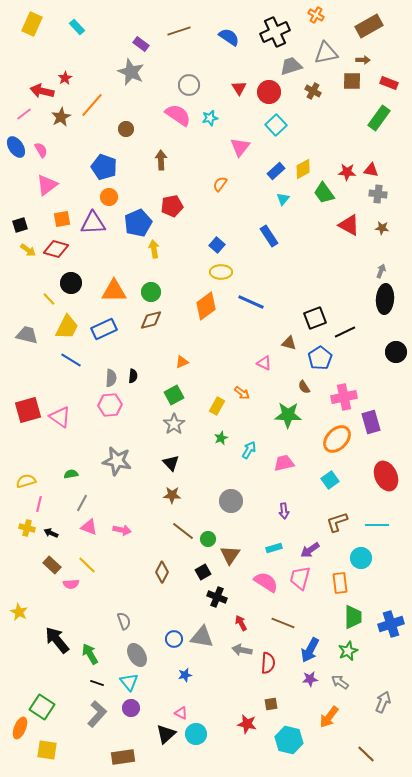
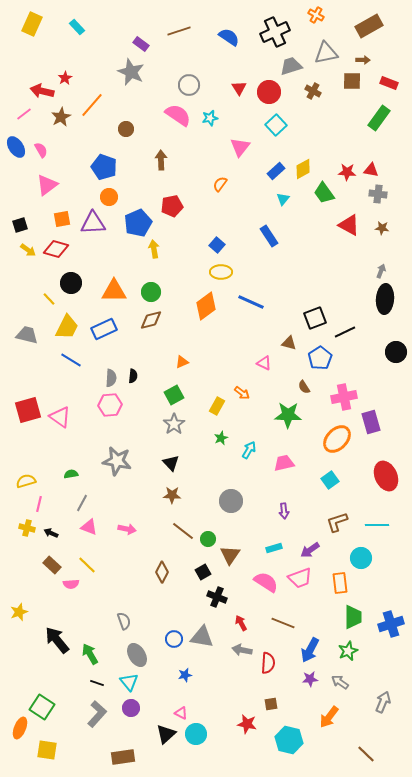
pink arrow at (122, 530): moved 5 px right, 1 px up
pink trapezoid at (300, 578): rotated 125 degrees counterclockwise
yellow star at (19, 612): rotated 24 degrees clockwise
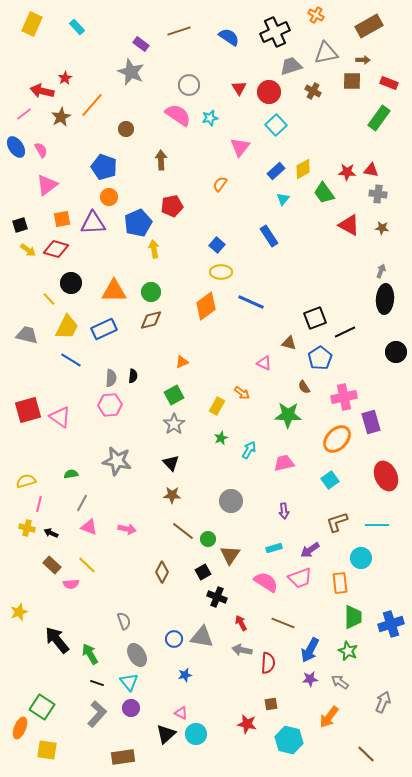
green star at (348, 651): rotated 24 degrees counterclockwise
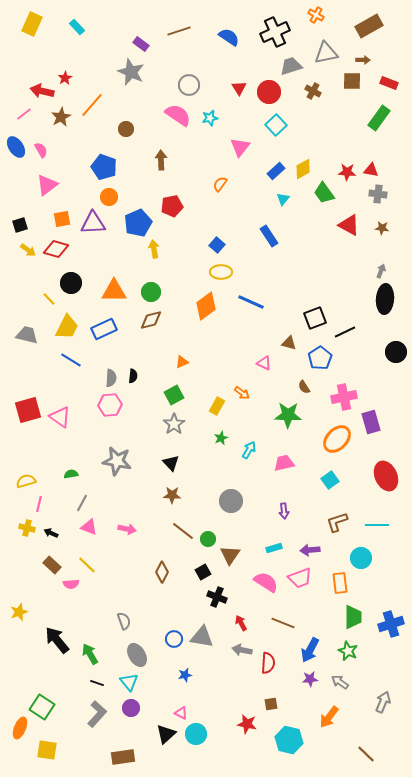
purple arrow at (310, 550): rotated 30 degrees clockwise
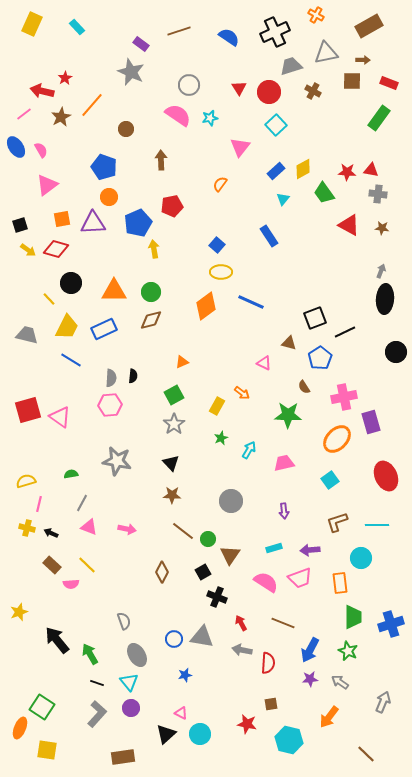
cyan circle at (196, 734): moved 4 px right
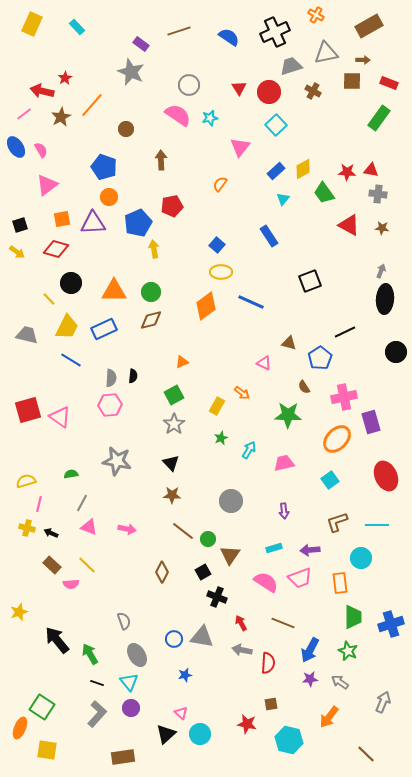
yellow arrow at (28, 250): moved 11 px left, 2 px down
black square at (315, 318): moved 5 px left, 37 px up
pink triangle at (181, 713): rotated 16 degrees clockwise
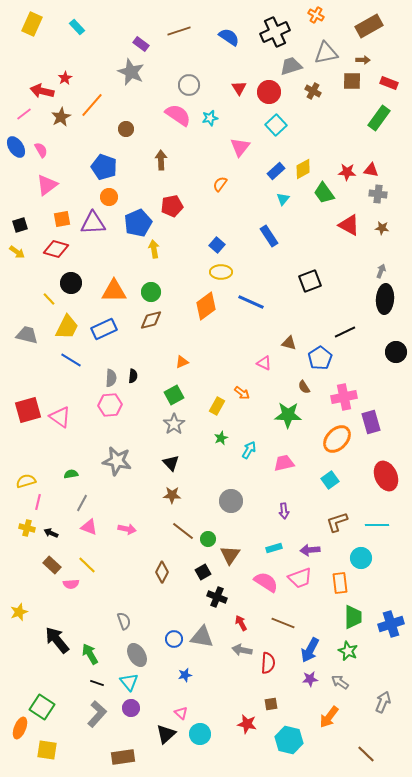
pink line at (39, 504): moved 1 px left, 2 px up
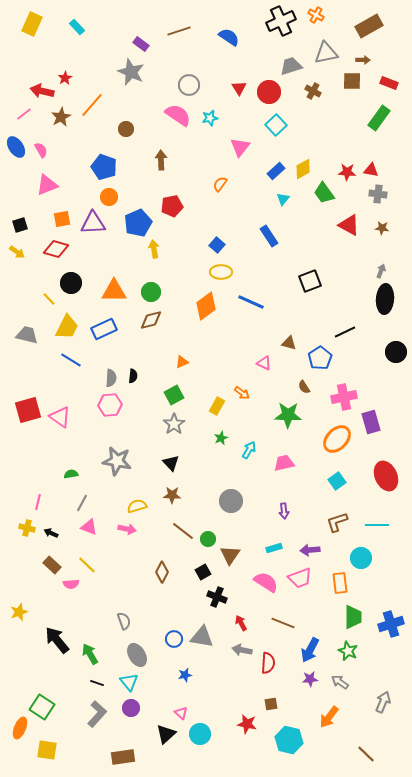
black cross at (275, 32): moved 6 px right, 11 px up
pink triangle at (47, 185): rotated 15 degrees clockwise
cyan square at (330, 480): moved 7 px right, 1 px down
yellow semicircle at (26, 481): moved 111 px right, 25 px down
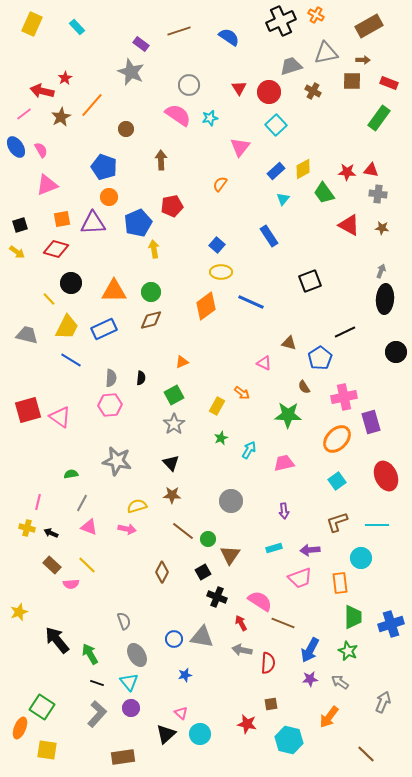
black semicircle at (133, 376): moved 8 px right, 2 px down
pink semicircle at (266, 582): moved 6 px left, 19 px down
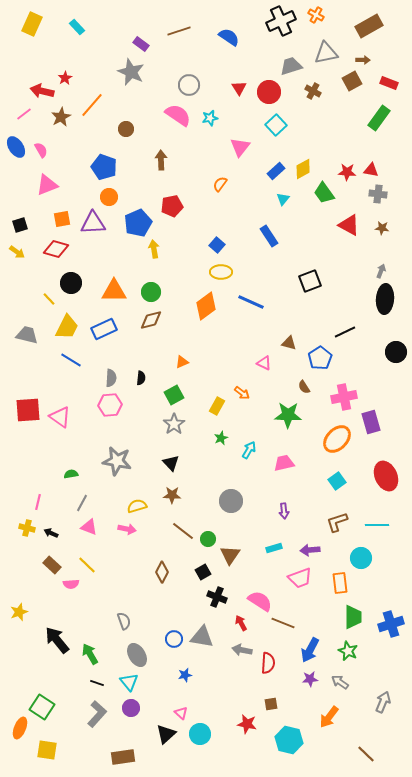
brown square at (352, 81): rotated 30 degrees counterclockwise
red square at (28, 410): rotated 12 degrees clockwise
